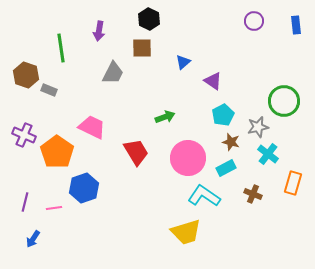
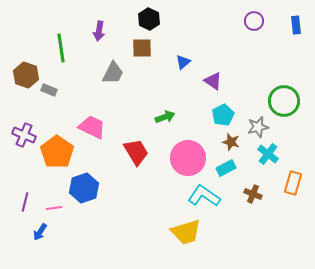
blue arrow: moved 7 px right, 7 px up
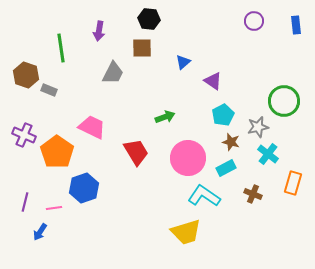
black hexagon: rotated 20 degrees counterclockwise
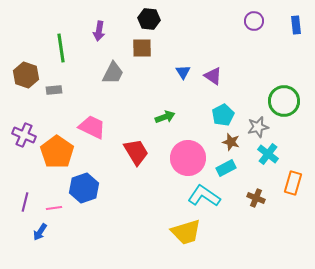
blue triangle: moved 10 px down; rotated 21 degrees counterclockwise
purple triangle: moved 5 px up
gray rectangle: moved 5 px right; rotated 28 degrees counterclockwise
brown cross: moved 3 px right, 4 px down
